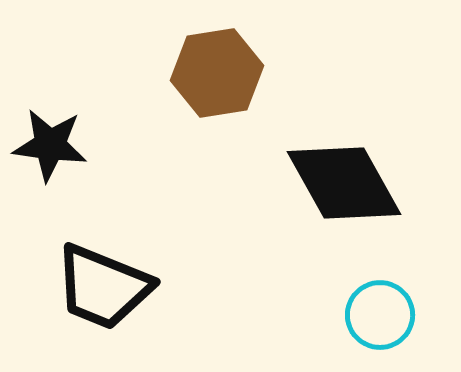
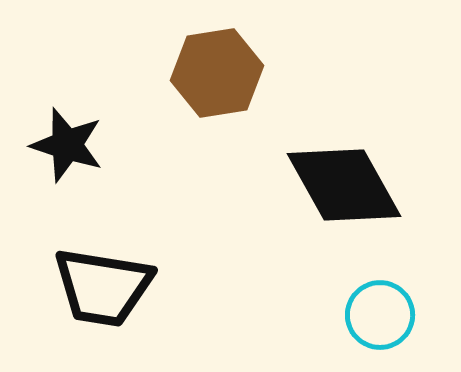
black star: moved 17 px right; rotated 10 degrees clockwise
black diamond: moved 2 px down
black trapezoid: rotated 13 degrees counterclockwise
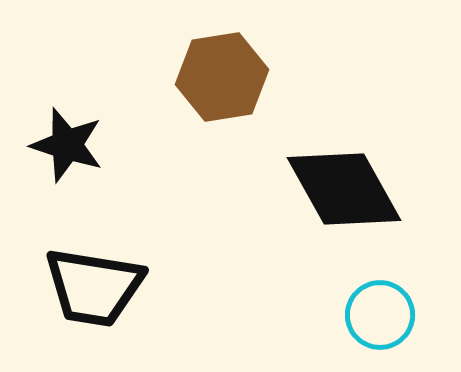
brown hexagon: moved 5 px right, 4 px down
black diamond: moved 4 px down
black trapezoid: moved 9 px left
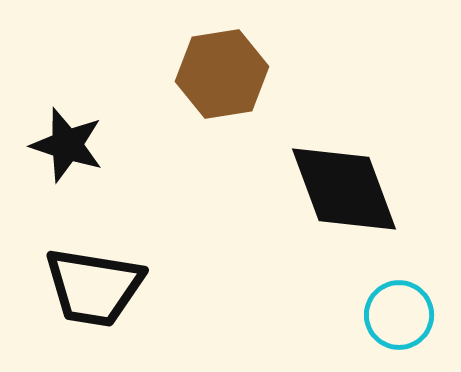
brown hexagon: moved 3 px up
black diamond: rotated 9 degrees clockwise
cyan circle: moved 19 px right
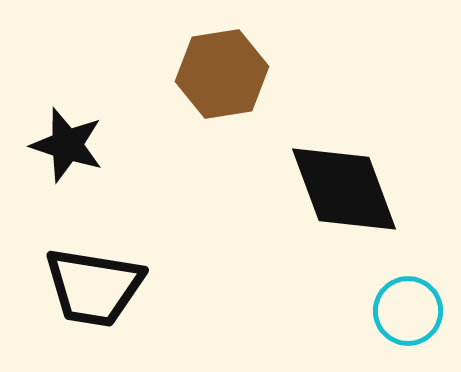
cyan circle: moved 9 px right, 4 px up
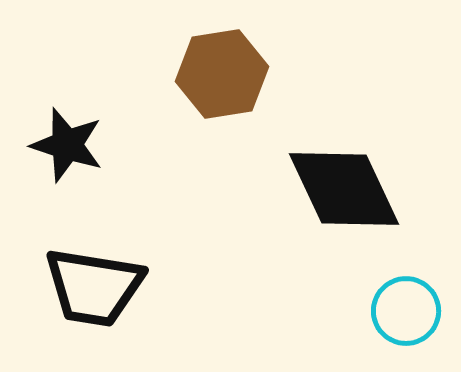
black diamond: rotated 5 degrees counterclockwise
cyan circle: moved 2 px left
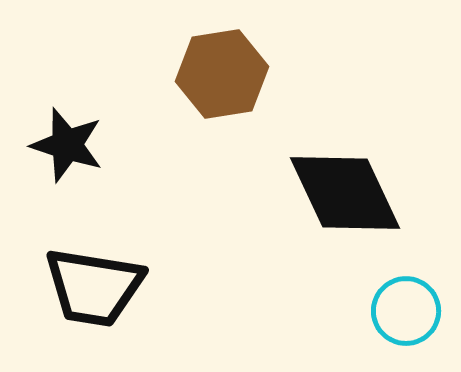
black diamond: moved 1 px right, 4 px down
